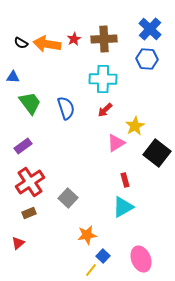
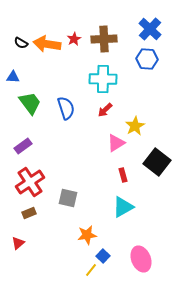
black square: moved 9 px down
red rectangle: moved 2 px left, 5 px up
gray square: rotated 30 degrees counterclockwise
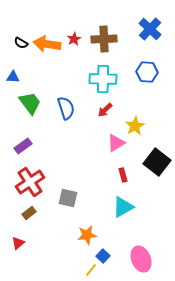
blue hexagon: moved 13 px down
brown rectangle: rotated 16 degrees counterclockwise
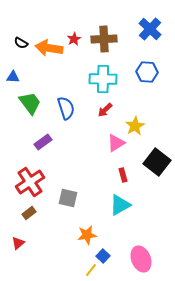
orange arrow: moved 2 px right, 4 px down
purple rectangle: moved 20 px right, 4 px up
cyan triangle: moved 3 px left, 2 px up
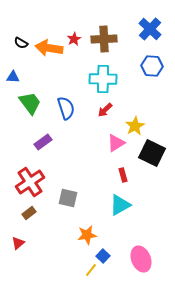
blue hexagon: moved 5 px right, 6 px up
black square: moved 5 px left, 9 px up; rotated 12 degrees counterclockwise
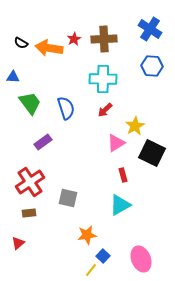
blue cross: rotated 10 degrees counterclockwise
brown rectangle: rotated 32 degrees clockwise
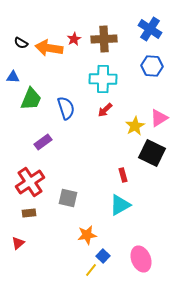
green trapezoid: moved 1 px right, 4 px up; rotated 60 degrees clockwise
pink triangle: moved 43 px right, 25 px up
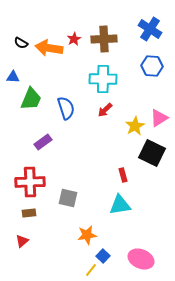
red cross: rotated 32 degrees clockwise
cyan triangle: rotated 20 degrees clockwise
red triangle: moved 4 px right, 2 px up
pink ellipse: rotated 45 degrees counterclockwise
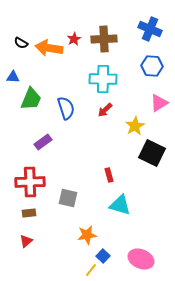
blue cross: rotated 10 degrees counterclockwise
pink triangle: moved 15 px up
red rectangle: moved 14 px left
cyan triangle: rotated 25 degrees clockwise
red triangle: moved 4 px right
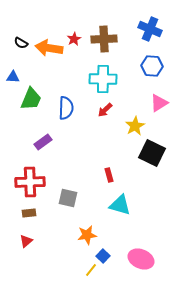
blue semicircle: rotated 20 degrees clockwise
